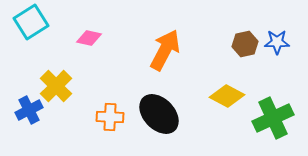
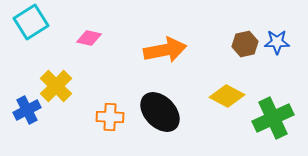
orange arrow: rotated 51 degrees clockwise
blue cross: moved 2 px left
black ellipse: moved 1 px right, 2 px up
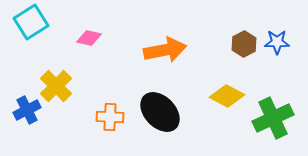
brown hexagon: moved 1 px left; rotated 15 degrees counterclockwise
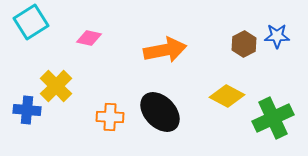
blue star: moved 6 px up
blue cross: rotated 32 degrees clockwise
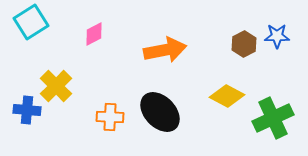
pink diamond: moved 5 px right, 4 px up; rotated 40 degrees counterclockwise
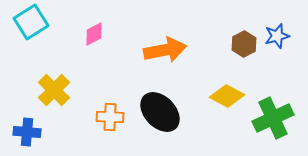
blue star: rotated 15 degrees counterclockwise
yellow cross: moved 2 px left, 4 px down
blue cross: moved 22 px down
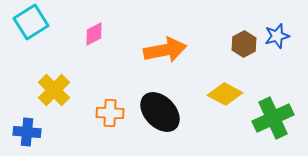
yellow diamond: moved 2 px left, 2 px up
orange cross: moved 4 px up
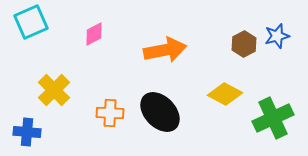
cyan square: rotated 8 degrees clockwise
